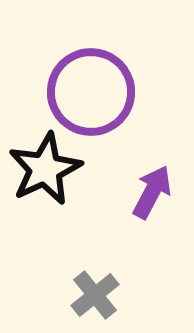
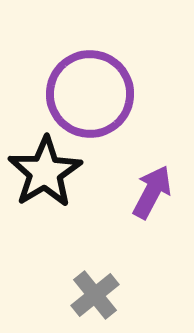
purple circle: moved 1 px left, 2 px down
black star: moved 3 px down; rotated 6 degrees counterclockwise
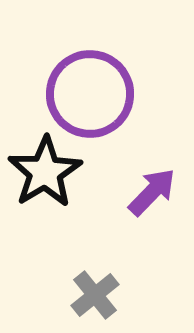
purple arrow: rotated 16 degrees clockwise
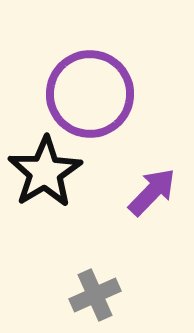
gray cross: rotated 15 degrees clockwise
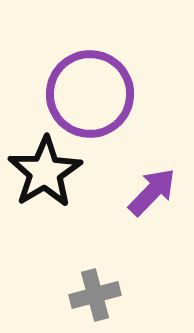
gray cross: rotated 9 degrees clockwise
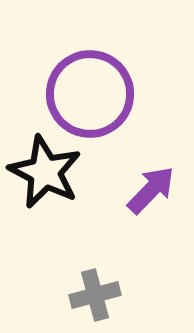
black star: rotated 14 degrees counterclockwise
purple arrow: moved 1 px left, 2 px up
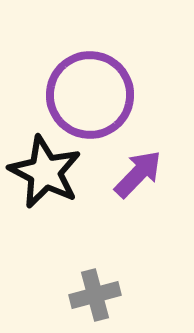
purple circle: moved 1 px down
purple arrow: moved 13 px left, 16 px up
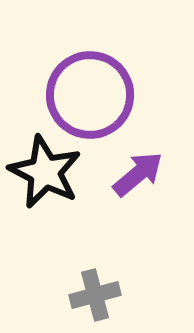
purple arrow: rotated 6 degrees clockwise
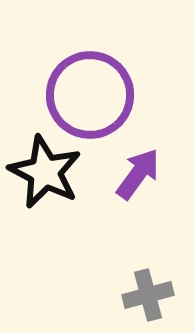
purple arrow: rotated 14 degrees counterclockwise
gray cross: moved 53 px right
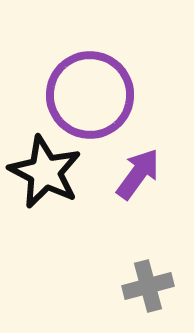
gray cross: moved 9 px up
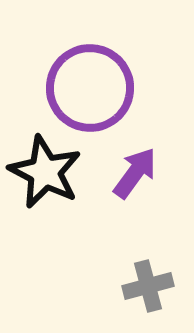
purple circle: moved 7 px up
purple arrow: moved 3 px left, 1 px up
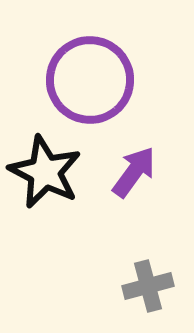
purple circle: moved 8 px up
purple arrow: moved 1 px left, 1 px up
